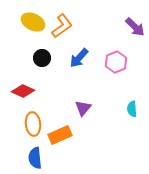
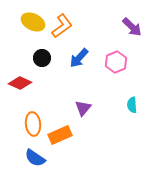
purple arrow: moved 3 px left
red diamond: moved 3 px left, 8 px up
cyan semicircle: moved 4 px up
blue semicircle: rotated 50 degrees counterclockwise
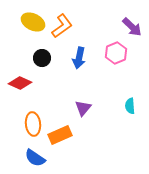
blue arrow: rotated 30 degrees counterclockwise
pink hexagon: moved 9 px up
cyan semicircle: moved 2 px left, 1 px down
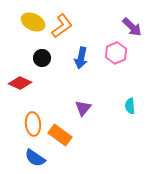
blue arrow: moved 2 px right
orange rectangle: rotated 60 degrees clockwise
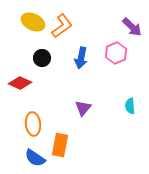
orange rectangle: moved 10 px down; rotated 65 degrees clockwise
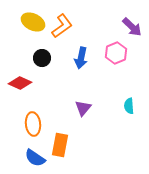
cyan semicircle: moved 1 px left
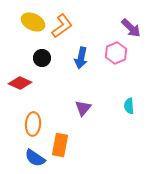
purple arrow: moved 1 px left, 1 px down
orange ellipse: rotated 10 degrees clockwise
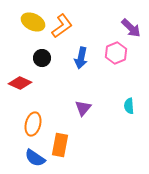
orange ellipse: rotated 10 degrees clockwise
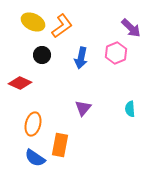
black circle: moved 3 px up
cyan semicircle: moved 1 px right, 3 px down
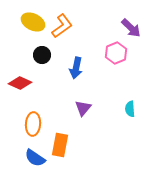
blue arrow: moved 5 px left, 10 px down
orange ellipse: rotated 10 degrees counterclockwise
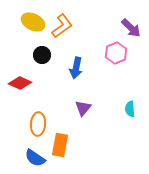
orange ellipse: moved 5 px right
